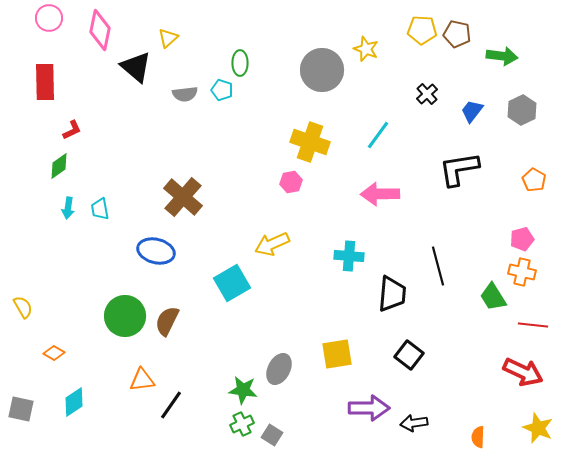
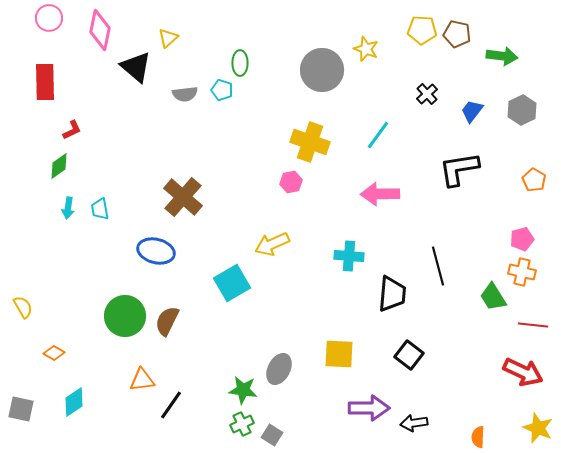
yellow square at (337, 354): moved 2 px right; rotated 12 degrees clockwise
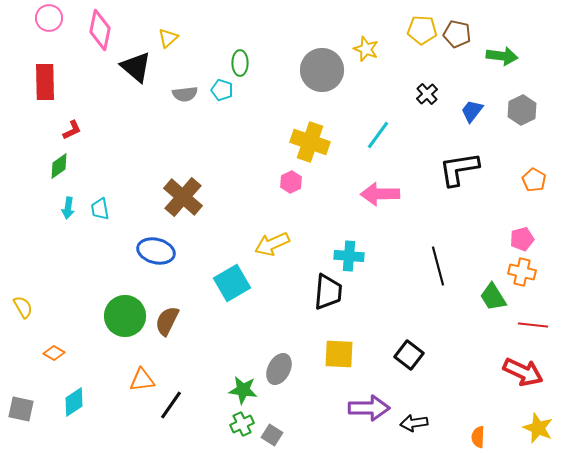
pink hexagon at (291, 182): rotated 15 degrees counterclockwise
black trapezoid at (392, 294): moved 64 px left, 2 px up
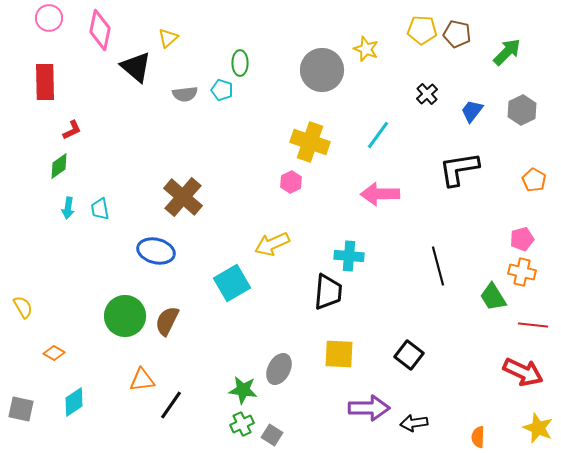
green arrow at (502, 56): moved 5 px right, 4 px up; rotated 52 degrees counterclockwise
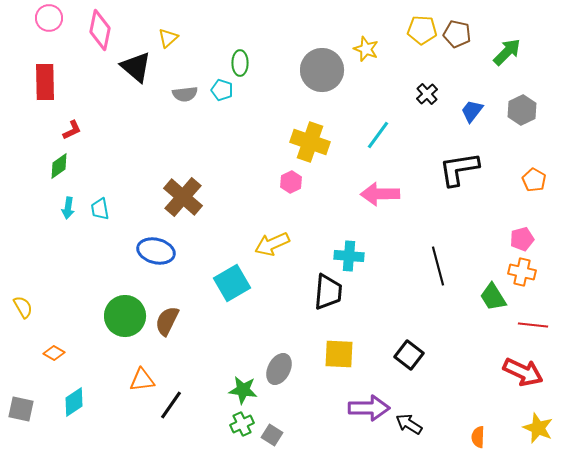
black arrow at (414, 423): moved 5 px left, 1 px down; rotated 40 degrees clockwise
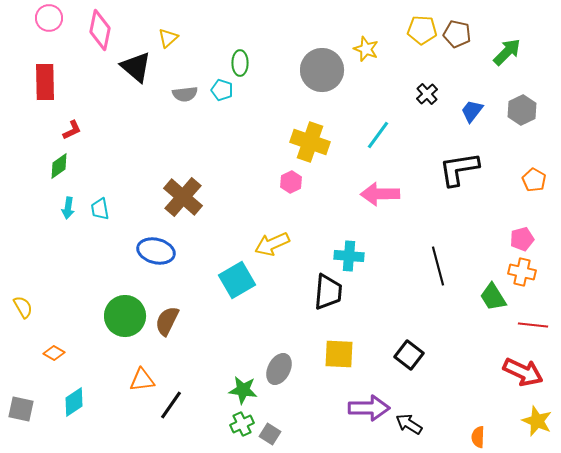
cyan square at (232, 283): moved 5 px right, 3 px up
yellow star at (538, 428): moved 1 px left, 7 px up
gray square at (272, 435): moved 2 px left, 1 px up
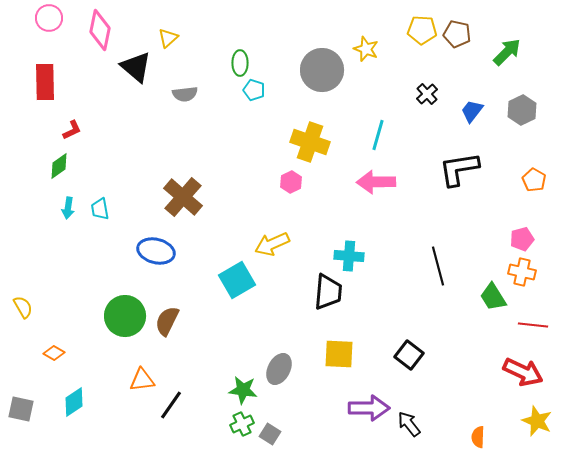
cyan pentagon at (222, 90): moved 32 px right
cyan line at (378, 135): rotated 20 degrees counterclockwise
pink arrow at (380, 194): moved 4 px left, 12 px up
black arrow at (409, 424): rotated 20 degrees clockwise
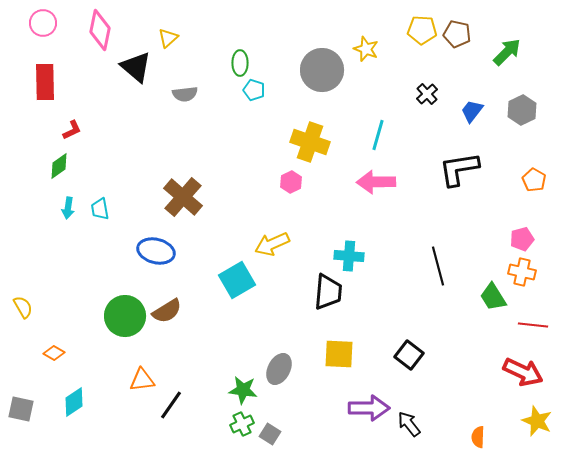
pink circle at (49, 18): moved 6 px left, 5 px down
brown semicircle at (167, 321): moved 10 px up; rotated 148 degrees counterclockwise
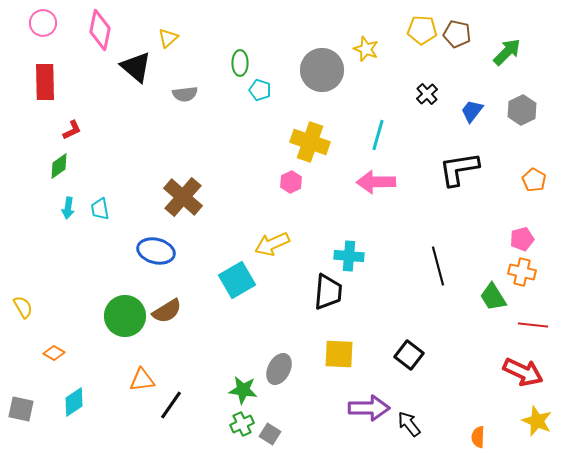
cyan pentagon at (254, 90): moved 6 px right
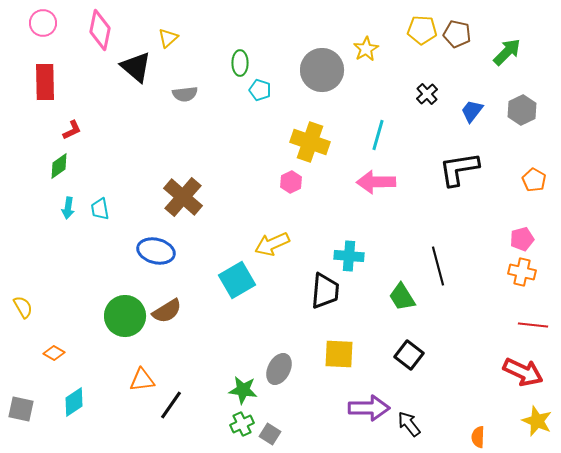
yellow star at (366, 49): rotated 20 degrees clockwise
black trapezoid at (328, 292): moved 3 px left, 1 px up
green trapezoid at (493, 297): moved 91 px left
